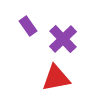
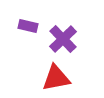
purple rectangle: rotated 42 degrees counterclockwise
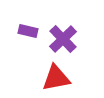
purple rectangle: moved 5 px down
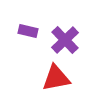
purple cross: moved 2 px right, 1 px down
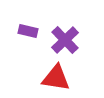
red triangle: rotated 20 degrees clockwise
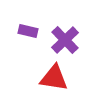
red triangle: moved 2 px left
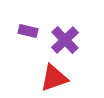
red triangle: rotated 28 degrees counterclockwise
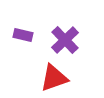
purple rectangle: moved 5 px left, 4 px down
